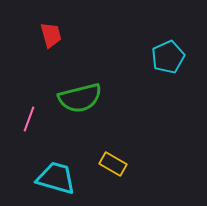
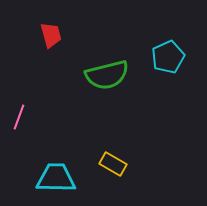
green semicircle: moved 27 px right, 23 px up
pink line: moved 10 px left, 2 px up
cyan trapezoid: rotated 15 degrees counterclockwise
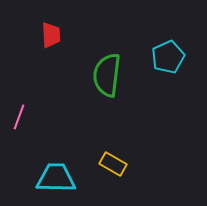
red trapezoid: rotated 12 degrees clockwise
green semicircle: rotated 111 degrees clockwise
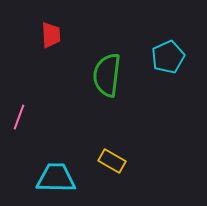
yellow rectangle: moved 1 px left, 3 px up
